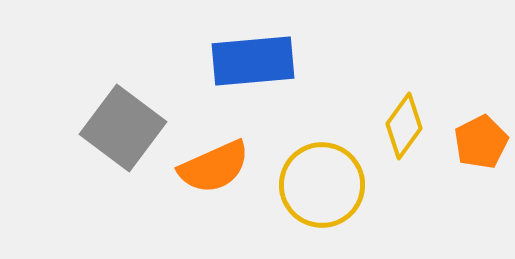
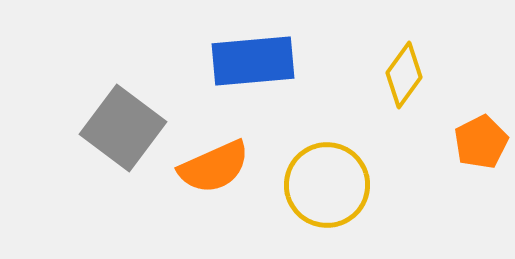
yellow diamond: moved 51 px up
yellow circle: moved 5 px right
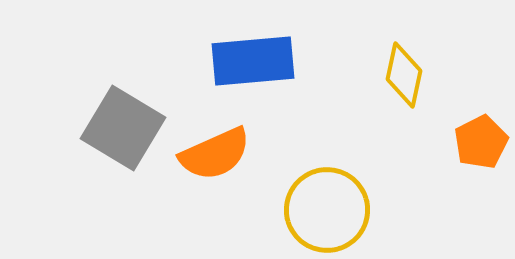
yellow diamond: rotated 24 degrees counterclockwise
gray square: rotated 6 degrees counterclockwise
orange semicircle: moved 1 px right, 13 px up
yellow circle: moved 25 px down
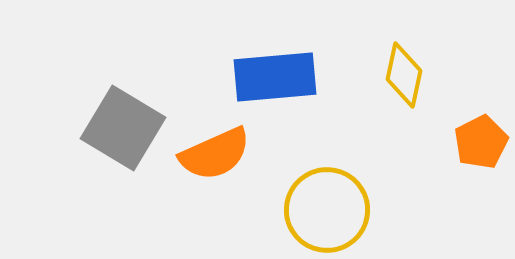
blue rectangle: moved 22 px right, 16 px down
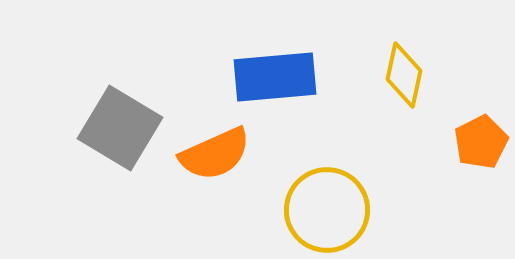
gray square: moved 3 px left
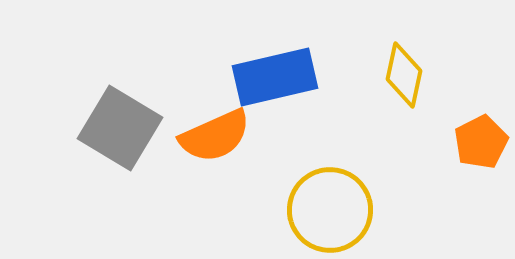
blue rectangle: rotated 8 degrees counterclockwise
orange semicircle: moved 18 px up
yellow circle: moved 3 px right
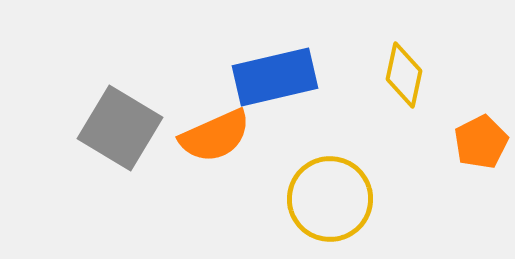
yellow circle: moved 11 px up
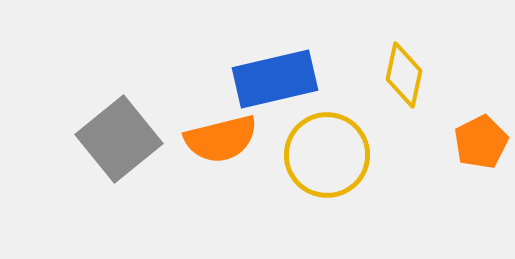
blue rectangle: moved 2 px down
gray square: moved 1 px left, 11 px down; rotated 20 degrees clockwise
orange semicircle: moved 6 px right, 3 px down; rotated 10 degrees clockwise
yellow circle: moved 3 px left, 44 px up
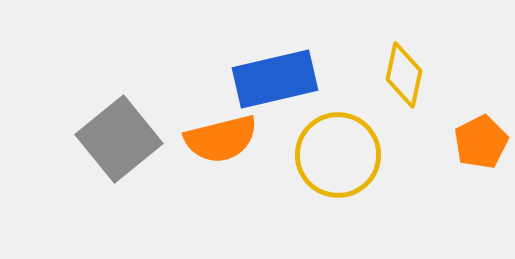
yellow circle: moved 11 px right
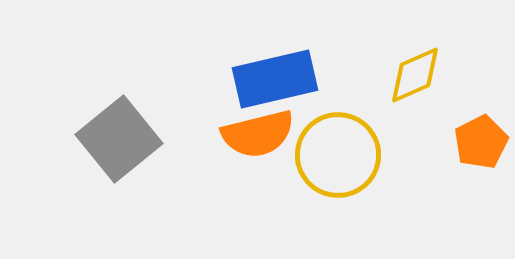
yellow diamond: moved 11 px right; rotated 54 degrees clockwise
orange semicircle: moved 37 px right, 5 px up
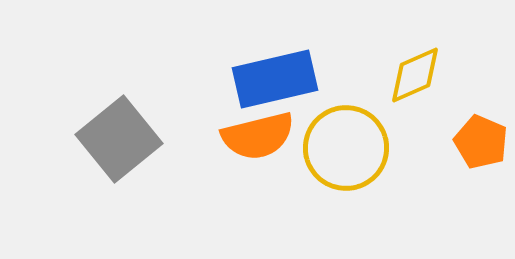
orange semicircle: moved 2 px down
orange pentagon: rotated 22 degrees counterclockwise
yellow circle: moved 8 px right, 7 px up
